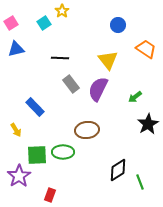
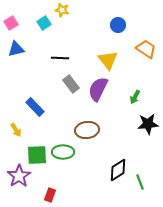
yellow star: moved 1 px up; rotated 24 degrees counterclockwise
green arrow: rotated 24 degrees counterclockwise
black star: rotated 25 degrees clockwise
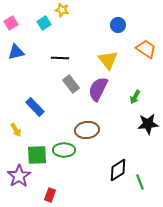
blue triangle: moved 3 px down
green ellipse: moved 1 px right, 2 px up
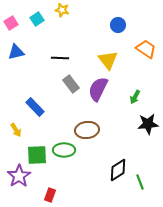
cyan square: moved 7 px left, 4 px up
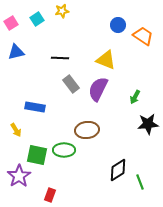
yellow star: moved 1 px down; rotated 24 degrees counterclockwise
orange trapezoid: moved 3 px left, 13 px up
yellow triangle: moved 2 px left; rotated 30 degrees counterclockwise
blue rectangle: rotated 36 degrees counterclockwise
green square: rotated 15 degrees clockwise
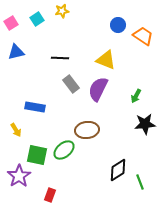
green arrow: moved 1 px right, 1 px up
black star: moved 3 px left
green ellipse: rotated 40 degrees counterclockwise
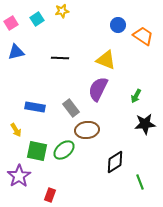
gray rectangle: moved 24 px down
green square: moved 4 px up
black diamond: moved 3 px left, 8 px up
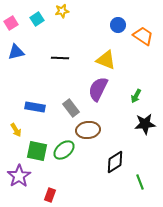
brown ellipse: moved 1 px right
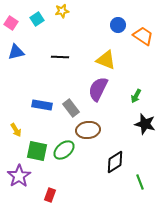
pink square: rotated 24 degrees counterclockwise
black line: moved 1 px up
blue rectangle: moved 7 px right, 2 px up
black star: rotated 20 degrees clockwise
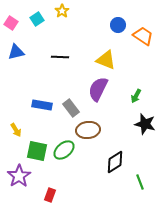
yellow star: rotated 24 degrees counterclockwise
